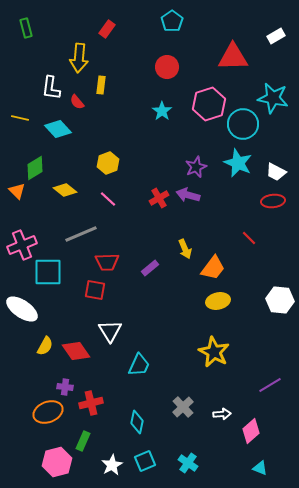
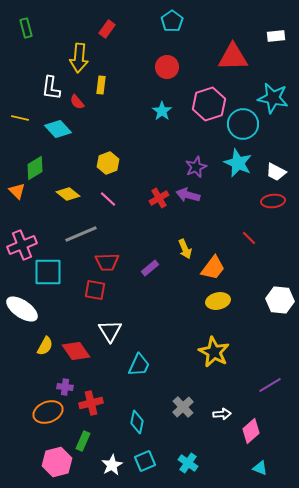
white rectangle at (276, 36): rotated 24 degrees clockwise
yellow diamond at (65, 190): moved 3 px right, 4 px down
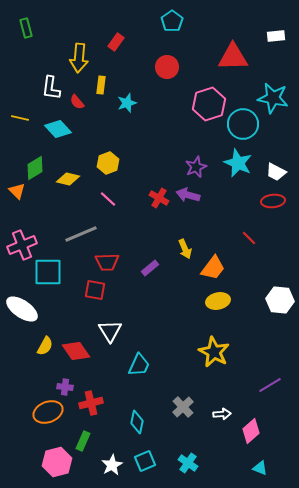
red rectangle at (107, 29): moved 9 px right, 13 px down
cyan star at (162, 111): moved 35 px left, 8 px up; rotated 18 degrees clockwise
yellow diamond at (68, 194): moved 15 px up; rotated 25 degrees counterclockwise
red cross at (159, 198): rotated 30 degrees counterclockwise
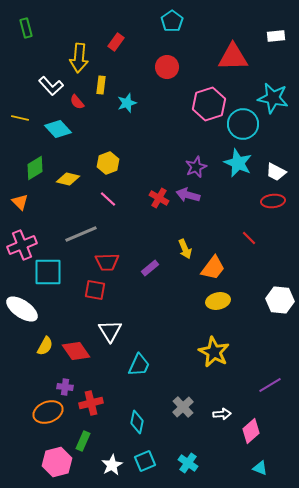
white L-shape at (51, 88): moved 2 px up; rotated 50 degrees counterclockwise
orange triangle at (17, 191): moved 3 px right, 11 px down
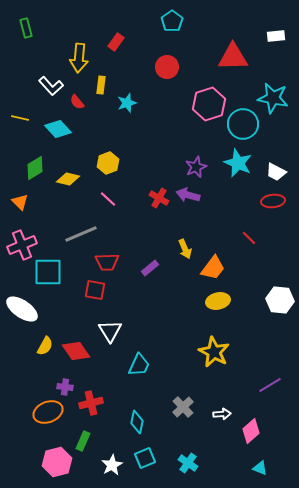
cyan square at (145, 461): moved 3 px up
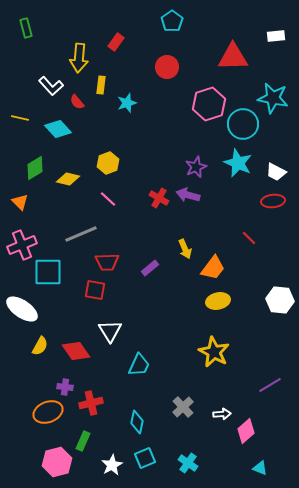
yellow semicircle at (45, 346): moved 5 px left
pink diamond at (251, 431): moved 5 px left
